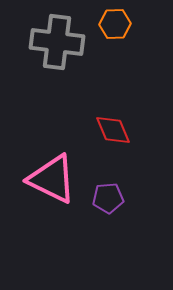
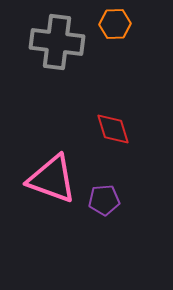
red diamond: moved 1 px up; rotated 6 degrees clockwise
pink triangle: rotated 6 degrees counterclockwise
purple pentagon: moved 4 px left, 2 px down
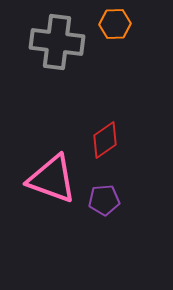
red diamond: moved 8 px left, 11 px down; rotated 72 degrees clockwise
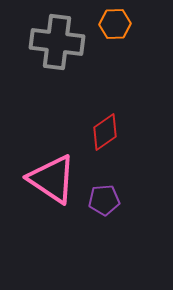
red diamond: moved 8 px up
pink triangle: rotated 14 degrees clockwise
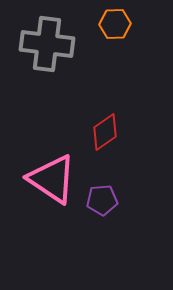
gray cross: moved 10 px left, 2 px down
purple pentagon: moved 2 px left
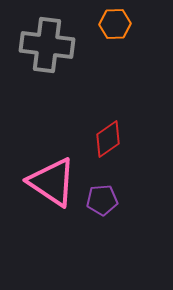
gray cross: moved 1 px down
red diamond: moved 3 px right, 7 px down
pink triangle: moved 3 px down
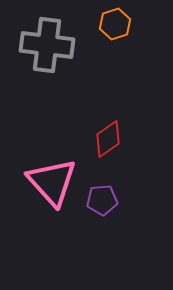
orange hexagon: rotated 16 degrees counterclockwise
pink triangle: rotated 14 degrees clockwise
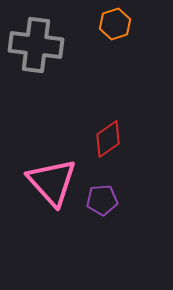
gray cross: moved 11 px left
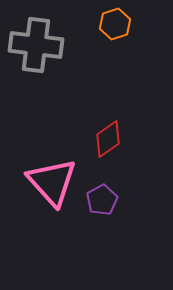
purple pentagon: rotated 24 degrees counterclockwise
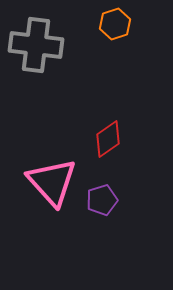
purple pentagon: rotated 12 degrees clockwise
